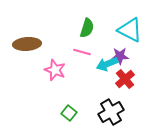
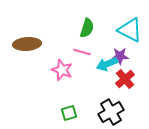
pink star: moved 7 px right
green square: rotated 35 degrees clockwise
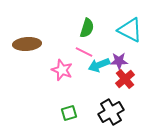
pink line: moved 2 px right; rotated 12 degrees clockwise
purple star: moved 1 px left, 5 px down
cyan arrow: moved 8 px left, 1 px down
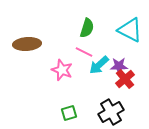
purple star: moved 5 px down
cyan arrow: rotated 20 degrees counterclockwise
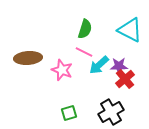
green semicircle: moved 2 px left, 1 px down
brown ellipse: moved 1 px right, 14 px down
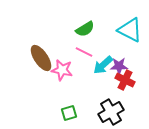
green semicircle: rotated 42 degrees clockwise
brown ellipse: moved 13 px right; rotated 60 degrees clockwise
cyan arrow: moved 4 px right
pink star: rotated 10 degrees counterclockwise
red cross: moved 1 px down; rotated 24 degrees counterclockwise
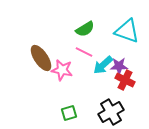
cyan triangle: moved 3 px left, 1 px down; rotated 8 degrees counterclockwise
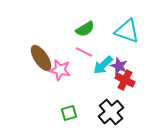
purple star: rotated 24 degrees clockwise
pink star: moved 2 px left
black cross: rotated 10 degrees counterclockwise
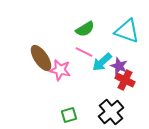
cyan arrow: moved 1 px left, 3 px up
green square: moved 2 px down
